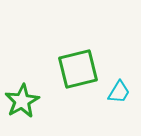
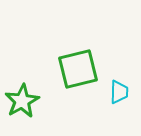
cyan trapezoid: rotated 30 degrees counterclockwise
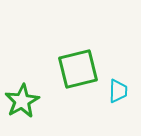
cyan trapezoid: moved 1 px left, 1 px up
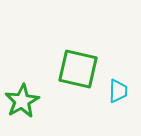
green square: rotated 27 degrees clockwise
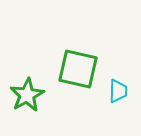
green star: moved 5 px right, 6 px up
